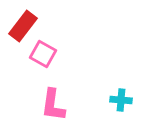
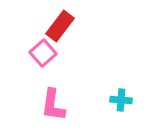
red rectangle: moved 37 px right
pink square: moved 1 px up; rotated 20 degrees clockwise
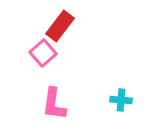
pink L-shape: moved 1 px right, 1 px up
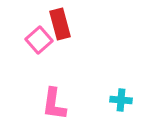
red rectangle: moved 2 px up; rotated 52 degrees counterclockwise
pink square: moved 4 px left, 13 px up
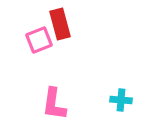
pink square: rotated 20 degrees clockwise
